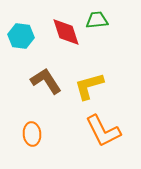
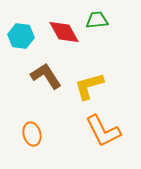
red diamond: moved 2 px left; rotated 12 degrees counterclockwise
brown L-shape: moved 5 px up
orange ellipse: rotated 10 degrees counterclockwise
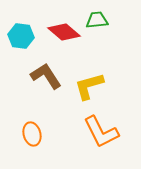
red diamond: rotated 20 degrees counterclockwise
orange L-shape: moved 2 px left, 1 px down
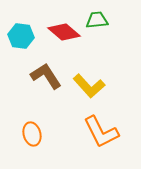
yellow L-shape: rotated 116 degrees counterclockwise
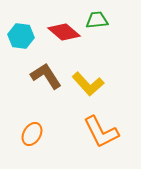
yellow L-shape: moved 1 px left, 2 px up
orange ellipse: rotated 45 degrees clockwise
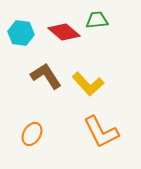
cyan hexagon: moved 3 px up
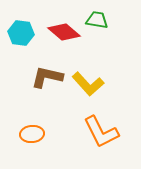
green trapezoid: rotated 15 degrees clockwise
brown L-shape: moved 1 px right, 1 px down; rotated 44 degrees counterclockwise
orange ellipse: rotated 55 degrees clockwise
